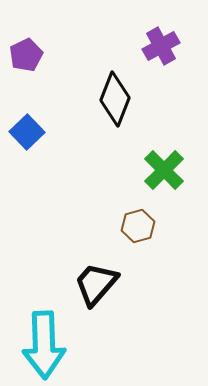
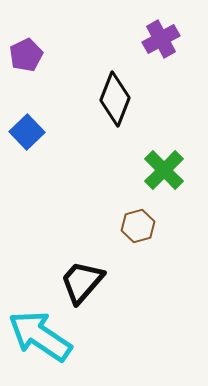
purple cross: moved 7 px up
black trapezoid: moved 14 px left, 2 px up
cyan arrow: moved 4 px left, 9 px up; rotated 126 degrees clockwise
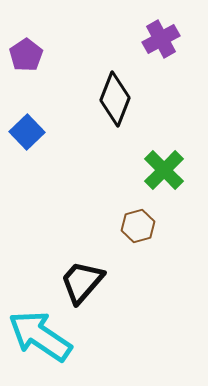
purple pentagon: rotated 8 degrees counterclockwise
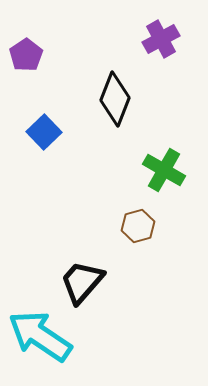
blue square: moved 17 px right
green cross: rotated 15 degrees counterclockwise
